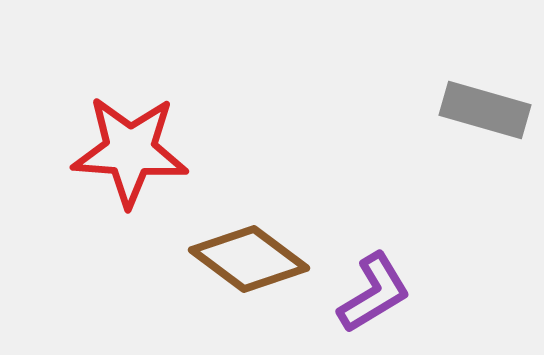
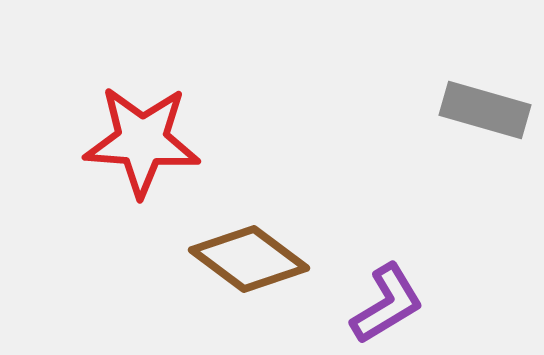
red star: moved 12 px right, 10 px up
purple L-shape: moved 13 px right, 11 px down
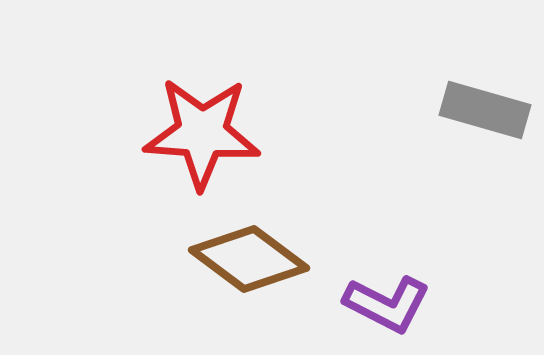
red star: moved 60 px right, 8 px up
purple L-shape: rotated 58 degrees clockwise
